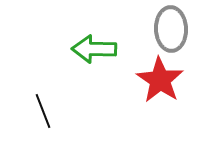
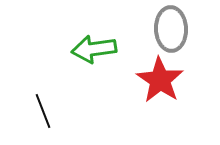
green arrow: rotated 9 degrees counterclockwise
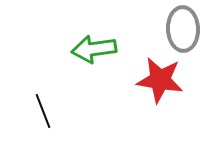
gray ellipse: moved 12 px right
red star: rotated 24 degrees counterclockwise
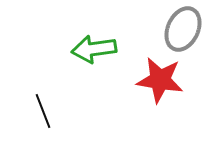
gray ellipse: rotated 27 degrees clockwise
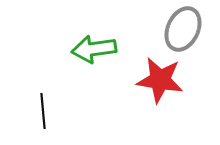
black line: rotated 16 degrees clockwise
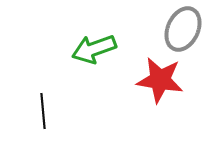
green arrow: rotated 12 degrees counterclockwise
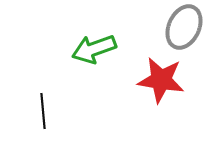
gray ellipse: moved 1 px right, 2 px up
red star: moved 1 px right
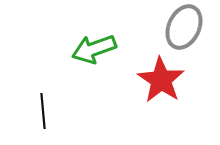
red star: rotated 24 degrees clockwise
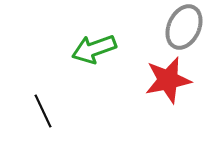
red star: moved 7 px right; rotated 27 degrees clockwise
black line: rotated 20 degrees counterclockwise
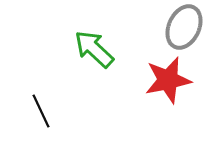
green arrow: rotated 63 degrees clockwise
black line: moved 2 px left
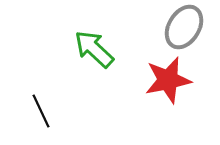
gray ellipse: rotated 6 degrees clockwise
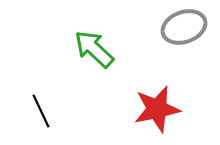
gray ellipse: rotated 39 degrees clockwise
red star: moved 11 px left, 29 px down
